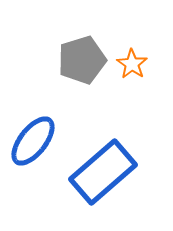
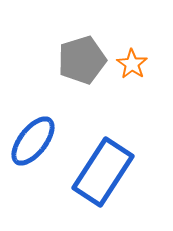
blue rectangle: rotated 16 degrees counterclockwise
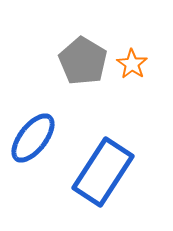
gray pentagon: moved 1 px right, 1 px down; rotated 24 degrees counterclockwise
blue ellipse: moved 3 px up
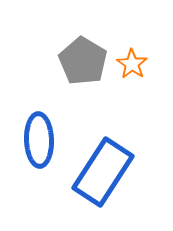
blue ellipse: moved 6 px right, 2 px down; rotated 40 degrees counterclockwise
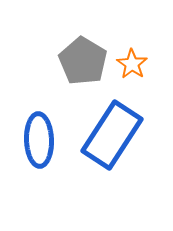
blue rectangle: moved 9 px right, 37 px up
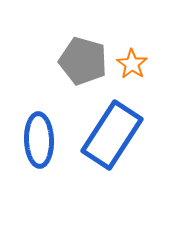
gray pentagon: rotated 15 degrees counterclockwise
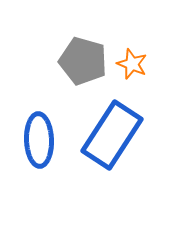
orange star: rotated 12 degrees counterclockwise
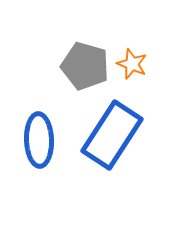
gray pentagon: moved 2 px right, 5 px down
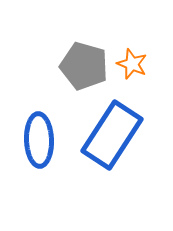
gray pentagon: moved 1 px left
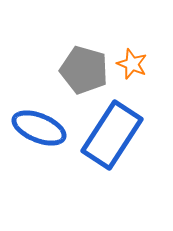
gray pentagon: moved 4 px down
blue ellipse: moved 12 px up; rotated 66 degrees counterclockwise
